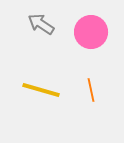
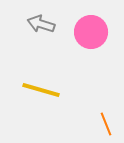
gray arrow: rotated 16 degrees counterclockwise
orange line: moved 15 px right, 34 px down; rotated 10 degrees counterclockwise
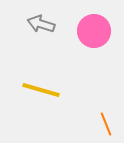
pink circle: moved 3 px right, 1 px up
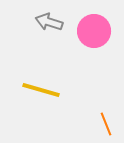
gray arrow: moved 8 px right, 2 px up
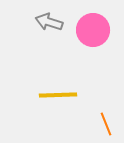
pink circle: moved 1 px left, 1 px up
yellow line: moved 17 px right, 5 px down; rotated 18 degrees counterclockwise
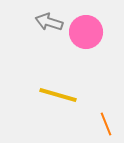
pink circle: moved 7 px left, 2 px down
yellow line: rotated 18 degrees clockwise
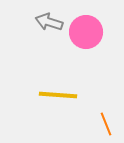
yellow line: rotated 12 degrees counterclockwise
